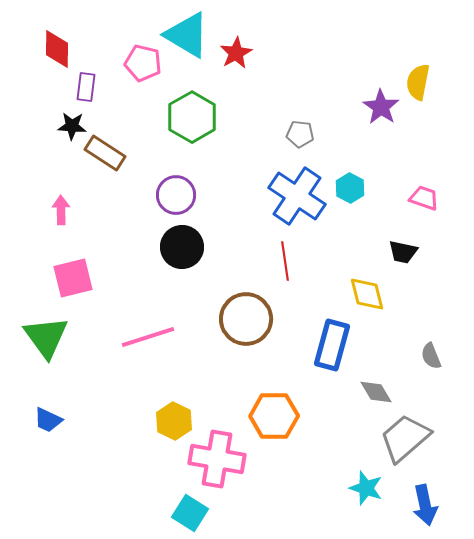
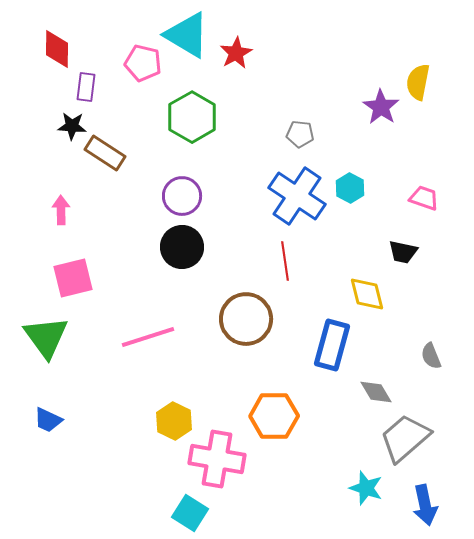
purple circle: moved 6 px right, 1 px down
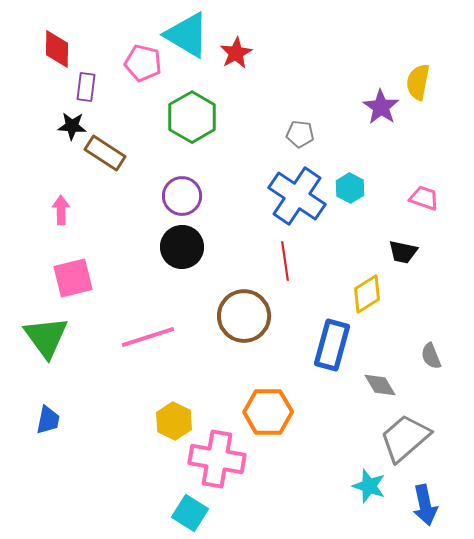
yellow diamond: rotated 72 degrees clockwise
brown circle: moved 2 px left, 3 px up
gray diamond: moved 4 px right, 7 px up
orange hexagon: moved 6 px left, 4 px up
blue trapezoid: rotated 104 degrees counterclockwise
cyan star: moved 3 px right, 2 px up
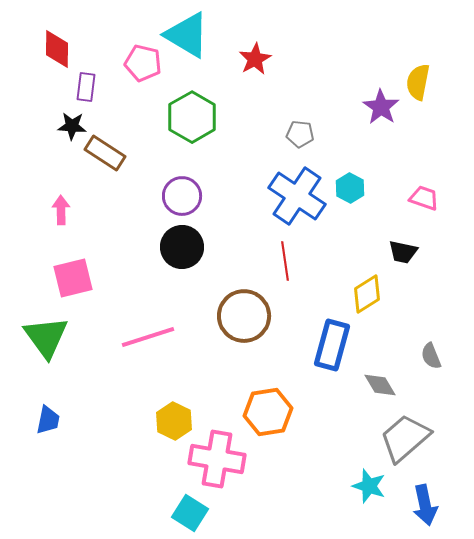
red star: moved 19 px right, 6 px down
orange hexagon: rotated 9 degrees counterclockwise
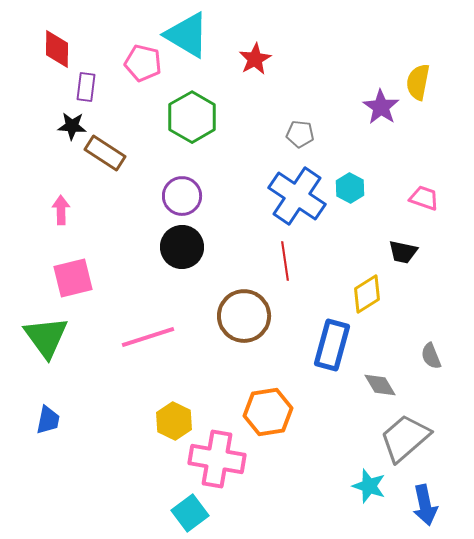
cyan square: rotated 21 degrees clockwise
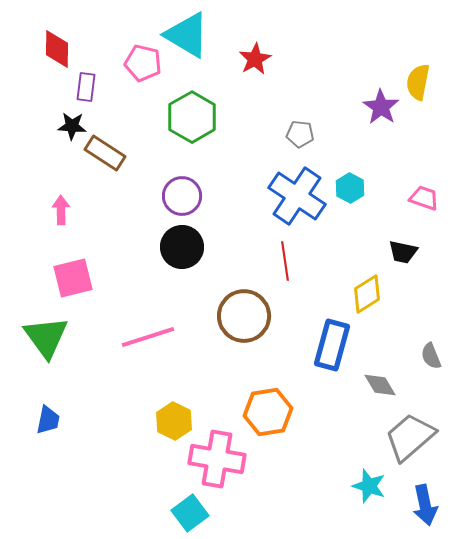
gray trapezoid: moved 5 px right, 1 px up
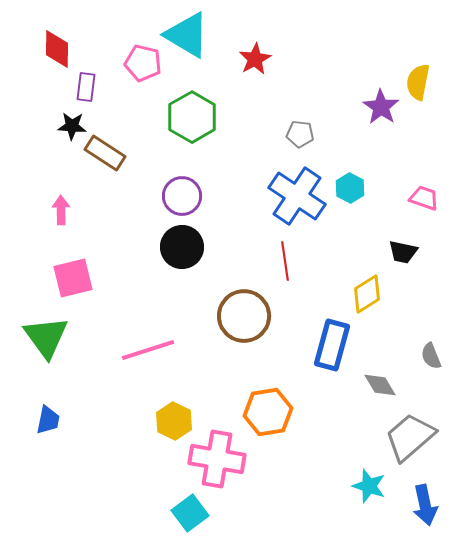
pink line: moved 13 px down
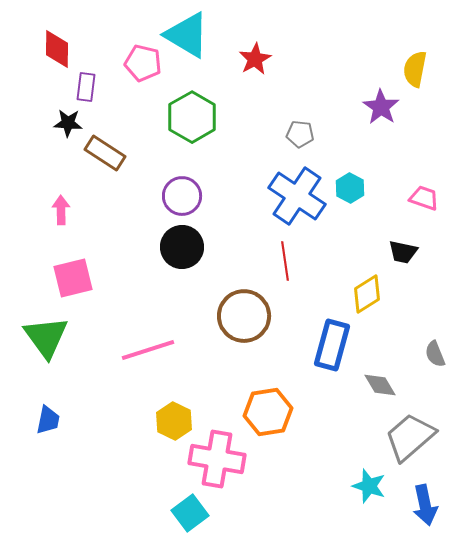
yellow semicircle: moved 3 px left, 13 px up
black star: moved 4 px left, 3 px up
gray semicircle: moved 4 px right, 2 px up
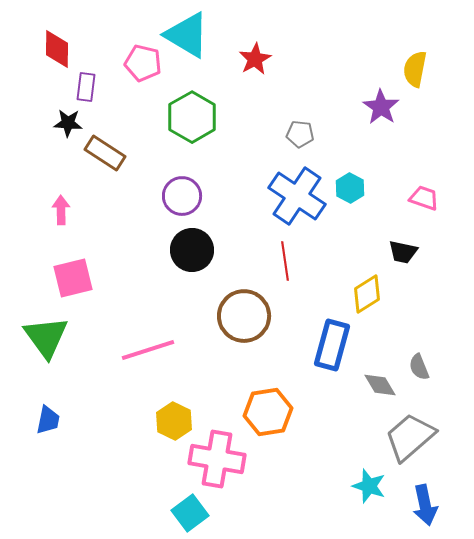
black circle: moved 10 px right, 3 px down
gray semicircle: moved 16 px left, 13 px down
